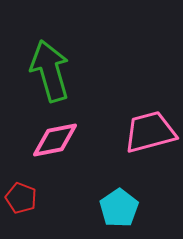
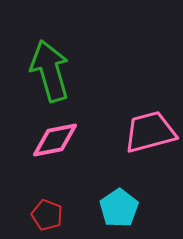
red pentagon: moved 26 px right, 17 px down
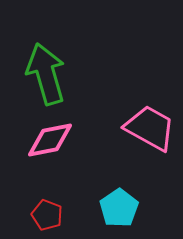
green arrow: moved 4 px left, 3 px down
pink trapezoid: moved 4 px up; rotated 44 degrees clockwise
pink diamond: moved 5 px left
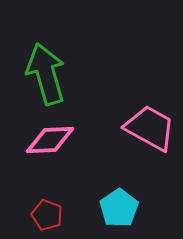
pink diamond: rotated 9 degrees clockwise
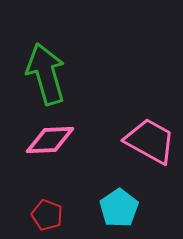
pink trapezoid: moved 13 px down
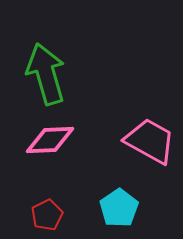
red pentagon: rotated 24 degrees clockwise
